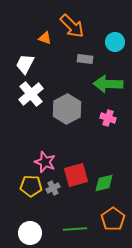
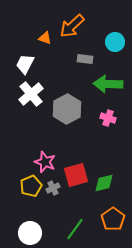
orange arrow: rotated 92 degrees clockwise
yellow pentagon: rotated 25 degrees counterclockwise
green line: rotated 50 degrees counterclockwise
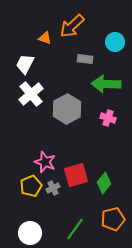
green arrow: moved 2 px left
green diamond: rotated 40 degrees counterclockwise
orange pentagon: rotated 20 degrees clockwise
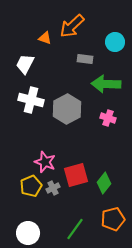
white cross: moved 6 px down; rotated 35 degrees counterclockwise
white circle: moved 2 px left
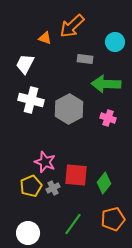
gray hexagon: moved 2 px right
red square: rotated 20 degrees clockwise
green line: moved 2 px left, 5 px up
